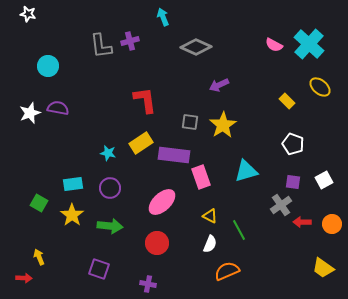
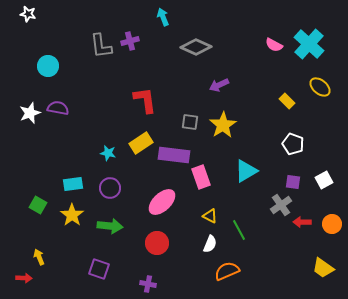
cyan triangle at (246, 171): rotated 15 degrees counterclockwise
green square at (39, 203): moved 1 px left, 2 px down
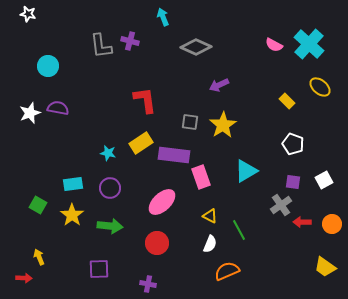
purple cross at (130, 41): rotated 30 degrees clockwise
yellow trapezoid at (323, 268): moved 2 px right, 1 px up
purple square at (99, 269): rotated 20 degrees counterclockwise
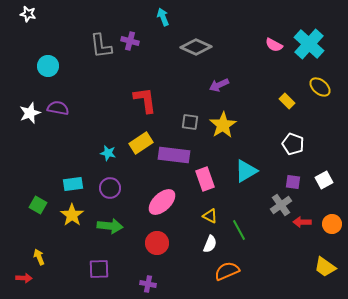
pink rectangle at (201, 177): moved 4 px right, 2 px down
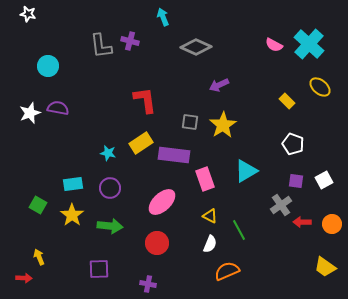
purple square at (293, 182): moved 3 px right, 1 px up
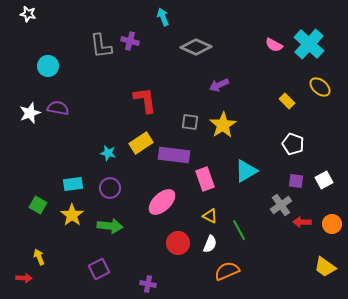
red circle at (157, 243): moved 21 px right
purple square at (99, 269): rotated 25 degrees counterclockwise
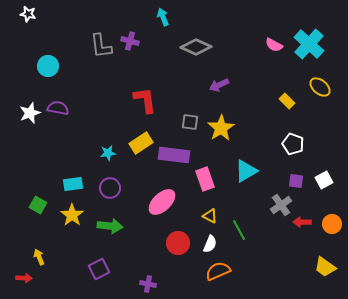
yellow star at (223, 125): moved 2 px left, 3 px down
cyan star at (108, 153): rotated 21 degrees counterclockwise
orange semicircle at (227, 271): moved 9 px left
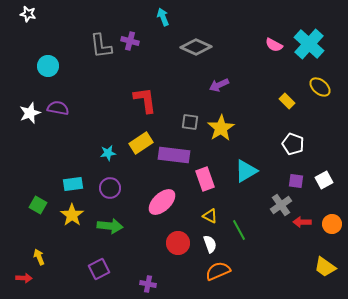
white semicircle at (210, 244): rotated 42 degrees counterclockwise
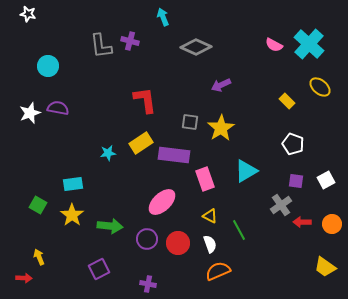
purple arrow at (219, 85): moved 2 px right
white square at (324, 180): moved 2 px right
purple circle at (110, 188): moved 37 px right, 51 px down
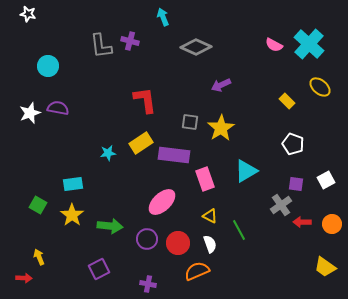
purple square at (296, 181): moved 3 px down
orange semicircle at (218, 271): moved 21 px left
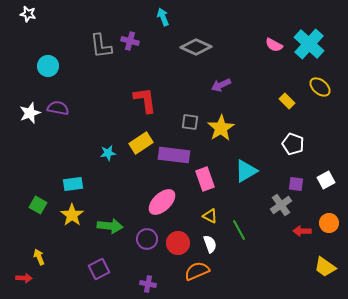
red arrow at (302, 222): moved 9 px down
orange circle at (332, 224): moved 3 px left, 1 px up
